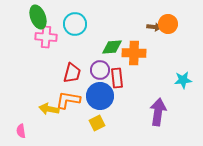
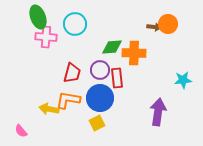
blue circle: moved 2 px down
pink semicircle: rotated 32 degrees counterclockwise
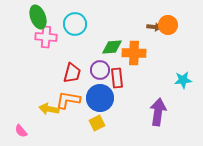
orange circle: moved 1 px down
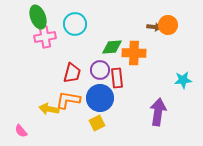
pink cross: moved 1 px left; rotated 15 degrees counterclockwise
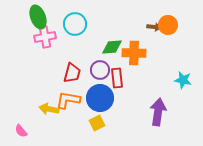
cyan star: rotated 18 degrees clockwise
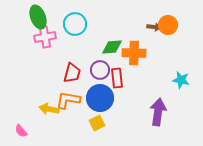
cyan star: moved 2 px left
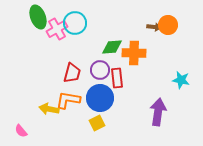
cyan circle: moved 1 px up
pink cross: moved 12 px right, 8 px up; rotated 20 degrees counterclockwise
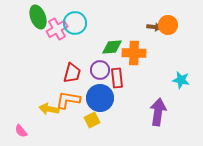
yellow square: moved 5 px left, 3 px up
